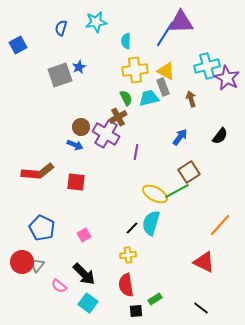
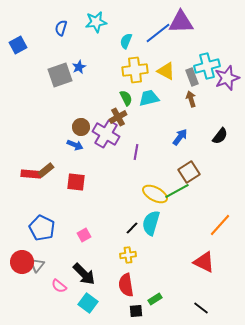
blue line at (165, 34): moved 7 px left, 1 px up; rotated 20 degrees clockwise
cyan semicircle at (126, 41): rotated 21 degrees clockwise
purple star at (227, 78): rotated 25 degrees clockwise
gray rectangle at (163, 87): moved 29 px right, 10 px up
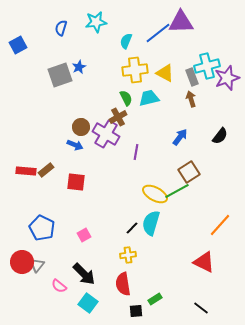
yellow triangle at (166, 71): moved 1 px left, 2 px down
red rectangle at (31, 174): moved 5 px left, 3 px up
red semicircle at (126, 285): moved 3 px left, 1 px up
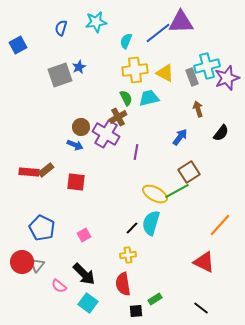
brown arrow at (191, 99): moved 7 px right, 10 px down
black semicircle at (220, 136): moved 1 px right, 3 px up
red rectangle at (26, 171): moved 3 px right, 1 px down
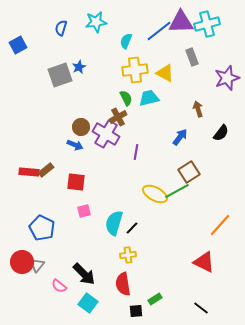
blue line at (158, 33): moved 1 px right, 2 px up
cyan cross at (207, 66): moved 42 px up
gray rectangle at (192, 77): moved 20 px up
cyan semicircle at (151, 223): moved 37 px left
pink square at (84, 235): moved 24 px up; rotated 16 degrees clockwise
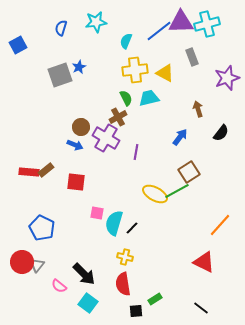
purple cross at (106, 134): moved 4 px down
pink square at (84, 211): moved 13 px right, 2 px down; rotated 24 degrees clockwise
yellow cross at (128, 255): moved 3 px left, 2 px down; rotated 21 degrees clockwise
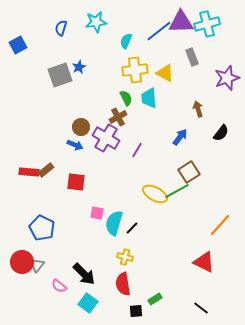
cyan trapezoid at (149, 98): rotated 80 degrees counterclockwise
purple line at (136, 152): moved 1 px right, 2 px up; rotated 21 degrees clockwise
